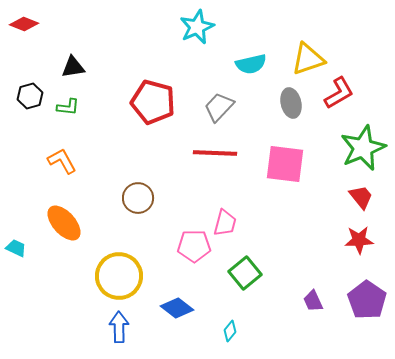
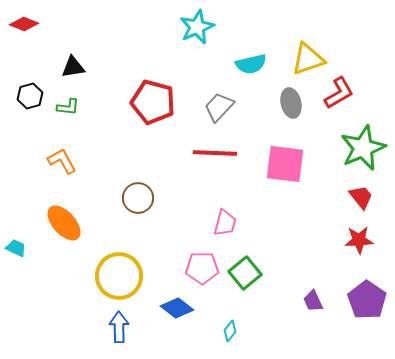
pink pentagon: moved 8 px right, 22 px down
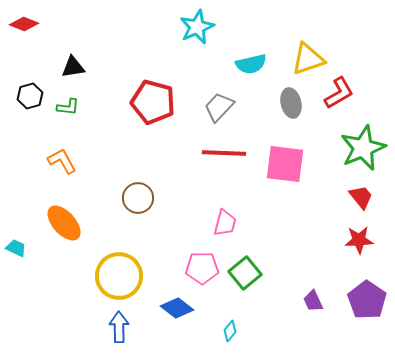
red line: moved 9 px right
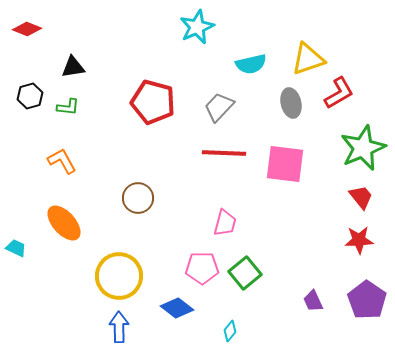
red diamond: moved 3 px right, 5 px down
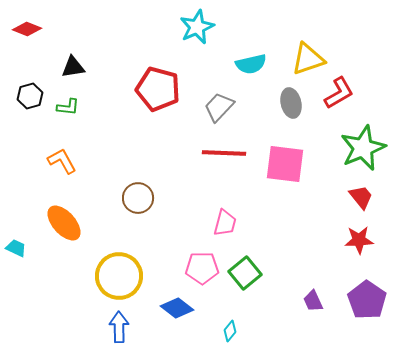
red pentagon: moved 5 px right, 13 px up
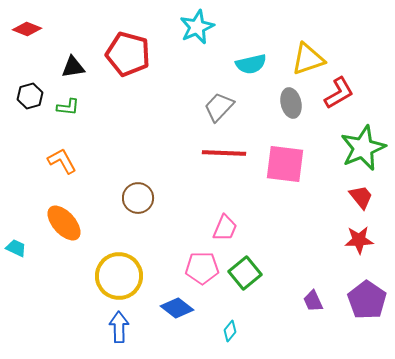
red pentagon: moved 30 px left, 35 px up
pink trapezoid: moved 5 px down; rotated 8 degrees clockwise
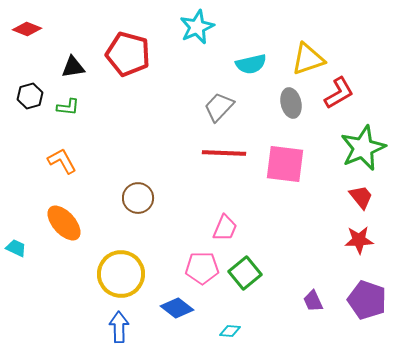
yellow circle: moved 2 px right, 2 px up
purple pentagon: rotated 15 degrees counterclockwise
cyan diamond: rotated 55 degrees clockwise
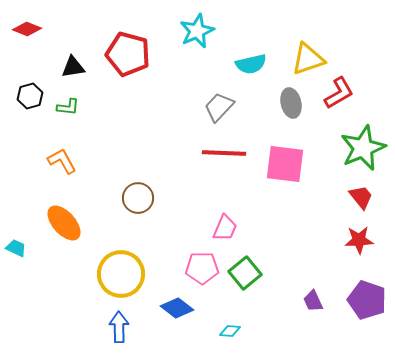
cyan star: moved 4 px down
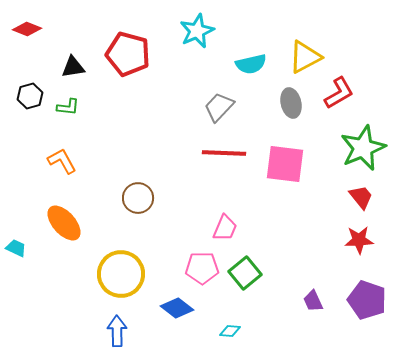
yellow triangle: moved 3 px left, 2 px up; rotated 9 degrees counterclockwise
blue arrow: moved 2 px left, 4 px down
